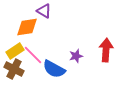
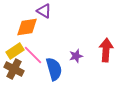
blue semicircle: rotated 135 degrees counterclockwise
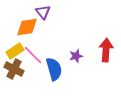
purple triangle: moved 1 px left, 1 px down; rotated 21 degrees clockwise
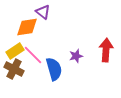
purple triangle: rotated 14 degrees counterclockwise
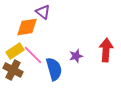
brown cross: moved 1 px left, 1 px down
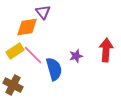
purple triangle: rotated 14 degrees clockwise
brown cross: moved 15 px down
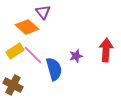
orange diamond: rotated 50 degrees clockwise
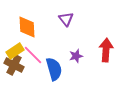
purple triangle: moved 23 px right, 7 px down
orange diamond: rotated 45 degrees clockwise
brown cross: moved 1 px right, 20 px up
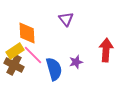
orange diamond: moved 6 px down
purple star: moved 6 px down
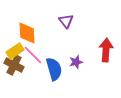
purple triangle: moved 2 px down
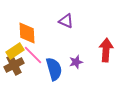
purple triangle: rotated 28 degrees counterclockwise
brown cross: rotated 36 degrees clockwise
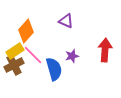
orange diamond: moved 1 px left, 2 px up; rotated 45 degrees clockwise
red arrow: moved 1 px left
purple star: moved 4 px left, 6 px up
